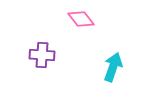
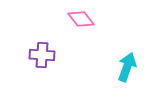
cyan arrow: moved 14 px right
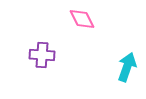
pink diamond: moved 1 px right; rotated 12 degrees clockwise
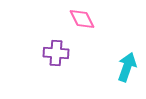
purple cross: moved 14 px right, 2 px up
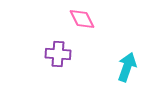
purple cross: moved 2 px right, 1 px down
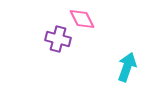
purple cross: moved 15 px up; rotated 10 degrees clockwise
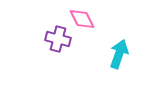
cyan arrow: moved 8 px left, 13 px up
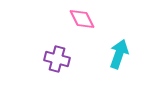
purple cross: moved 1 px left, 20 px down
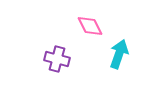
pink diamond: moved 8 px right, 7 px down
